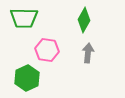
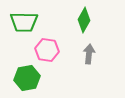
green trapezoid: moved 4 px down
gray arrow: moved 1 px right, 1 px down
green hexagon: rotated 15 degrees clockwise
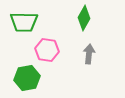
green diamond: moved 2 px up
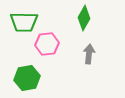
pink hexagon: moved 6 px up; rotated 15 degrees counterclockwise
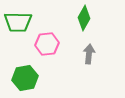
green trapezoid: moved 6 px left
green hexagon: moved 2 px left
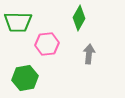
green diamond: moved 5 px left
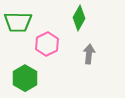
pink hexagon: rotated 20 degrees counterclockwise
green hexagon: rotated 20 degrees counterclockwise
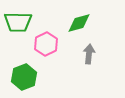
green diamond: moved 5 px down; rotated 45 degrees clockwise
pink hexagon: moved 1 px left
green hexagon: moved 1 px left, 1 px up; rotated 10 degrees clockwise
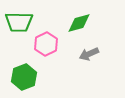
green trapezoid: moved 1 px right
gray arrow: rotated 120 degrees counterclockwise
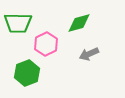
green trapezoid: moved 1 px left, 1 px down
green hexagon: moved 3 px right, 4 px up
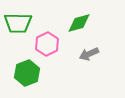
pink hexagon: moved 1 px right
